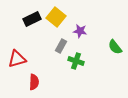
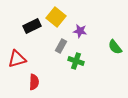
black rectangle: moved 7 px down
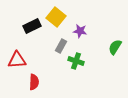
green semicircle: rotated 70 degrees clockwise
red triangle: moved 1 px down; rotated 12 degrees clockwise
